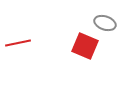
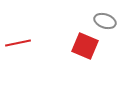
gray ellipse: moved 2 px up
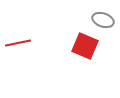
gray ellipse: moved 2 px left, 1 px up
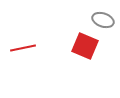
red line: moved 5 px right, 5 px down
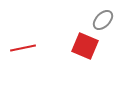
gray ellipse: rotated 65 degrees counterclockwise
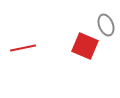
gray ellipse: moved 3 px right, 5 px down; rotated 65 degrees counterclockwise
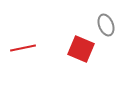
red square: moved 4 px left, 3 px down
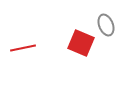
red square: moved 6 px up
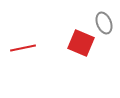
gray ellipse: moved 2 px left, 2 px up
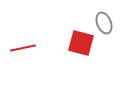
red square: rotated 8 degrees counterclockwise
